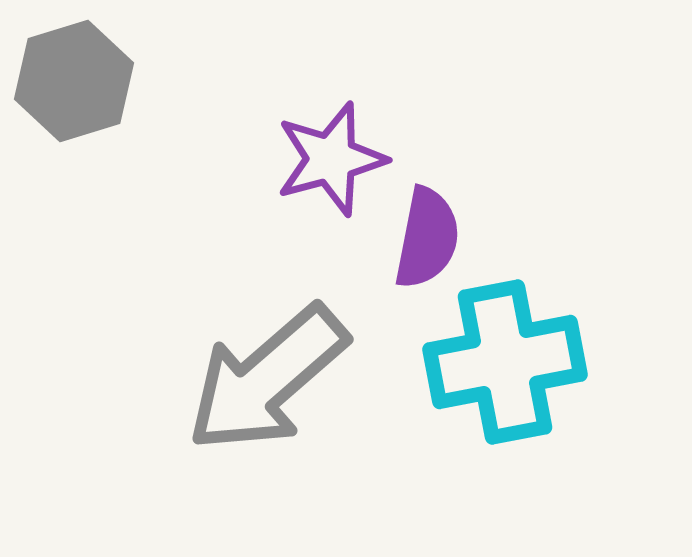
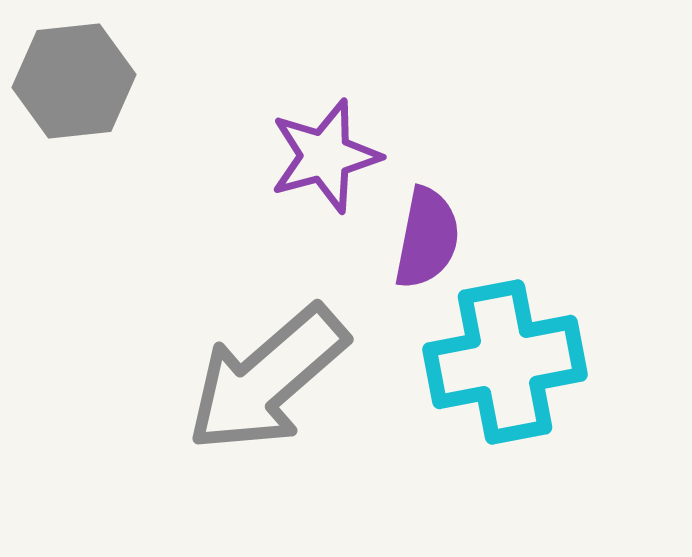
gray hexagon: rotated 11 degrees clockwise
purple star: moved 6 px left, 3 px up
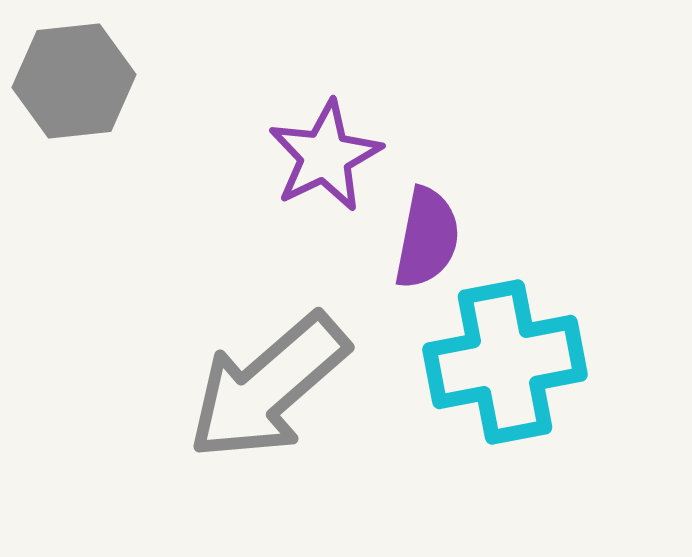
purple star: rotated 11 degrees counterclockwise
gray arrow: moved 1 px right, 8 px down
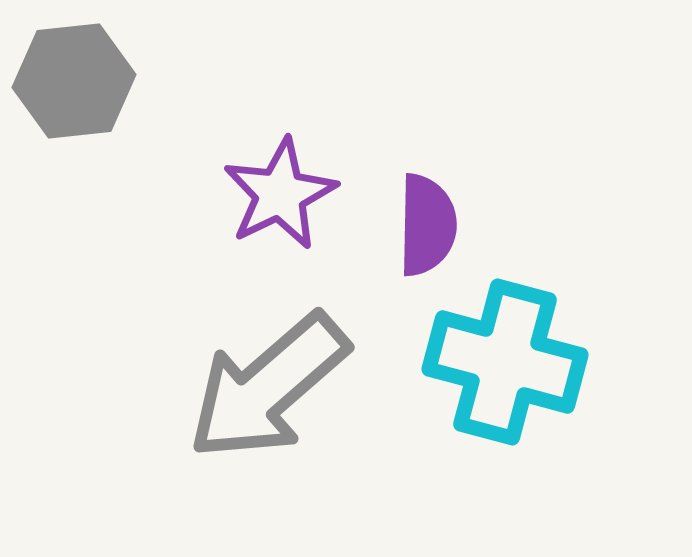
purple star: moved 45 px left, 38 px down
purple semicircle: moved 13 px up; rotated 10 degrees counterclockwise
cyan cross: rotated 26 degrees clockwise
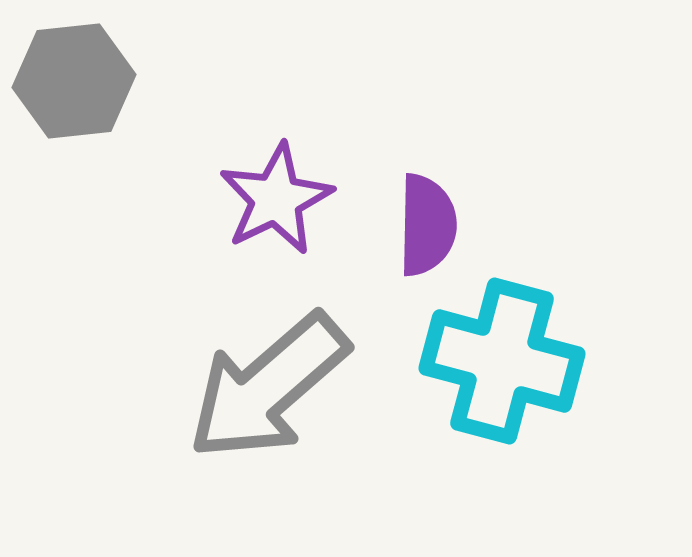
purple star: moved 4 px left, 5 px down
cyan cross: moved 3 px left, 1 px up
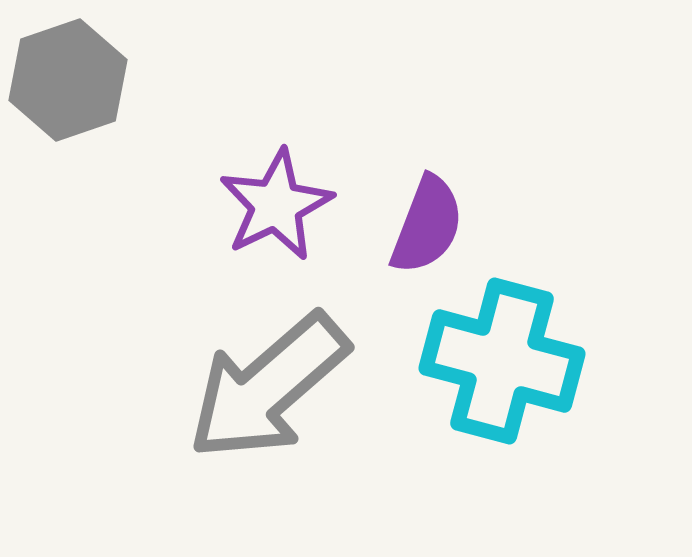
gray hexagon: moved 6 px left, 1 px up; rotated 13 degrees counterclockwise
purple star: moved 6 px down
purple semicircle: rotated 20 degrees clockwise
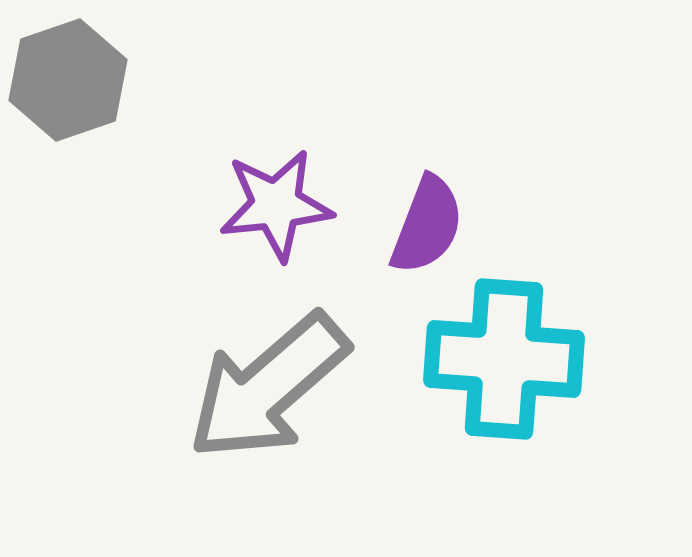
purple star: rotated 20 degrees clockwise
cyan cross: moved 2 px right, 2 px up; rotated 11 degrees counterclockwise
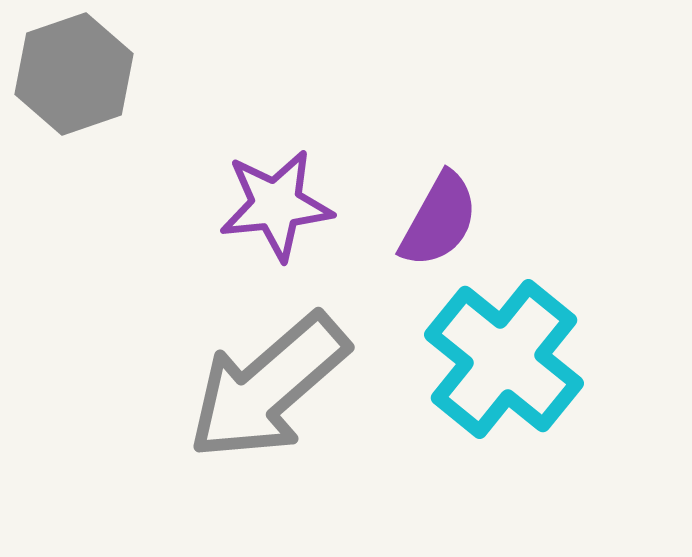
gray hexagon: moved 6 px right, 6 px up
purple semicircle: moved 12 px right, 5 px up; rotated 8 degrees clockwise
cyan cross: rotated 35 degrees clockwise
